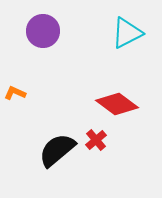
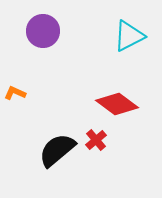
cyan triangle: moved 2 px right, 3 px down
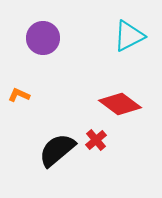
purple circle: moved 7 px down
orange L-shape: moved 4 px right, 2 px down
red diamond: moved 3 px right
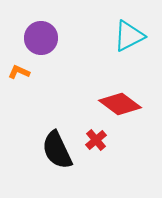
purple circle: moved 2 px left
orange L-shape: moved 23 px up
black semicircle: rotated 75 degrees counterclockwise
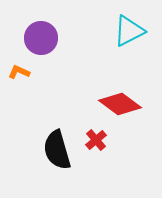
cyan triangle: moved 5 px up
black semicircle: rotated 9 degrees clockwise
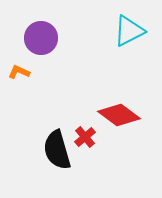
red diamond: moved 1 px left, 11 px down
red cross: moved 11 px left, 3 px up
